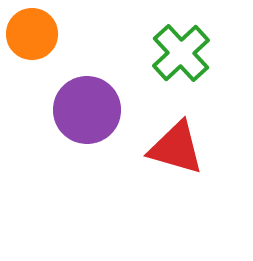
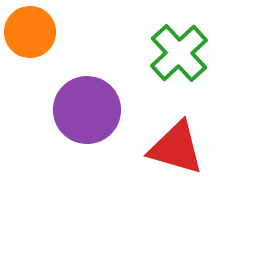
orange circle: moved 2 px left, 2 px up
green cross: moved 2 px left
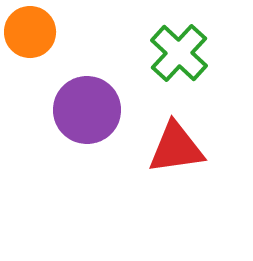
green cross: rotated 4 degrees counterclockwise
red triangle: rotated 24 degrees counterclockwise
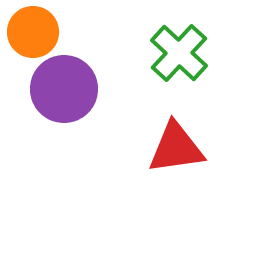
orange circle: moved 3 px right
purple circle: moved 23 px left, 21 px up
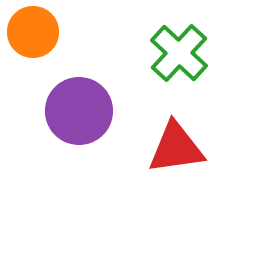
purple circle: moved 15 px right, 22 px down
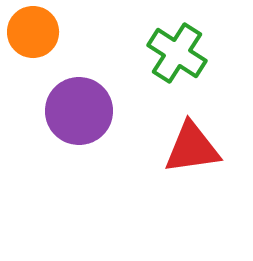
green cross: moved 2 px left; rotated 10 degrees counterclockwise
red triangle: moved 16 px right
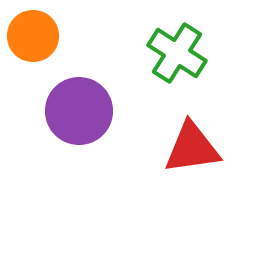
orange circle: moved 4 px down
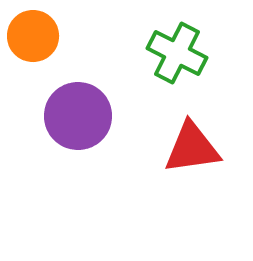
green cross: rotated 6 degrees counterclockwise
purple circle: moved 1 px left, 5 px down
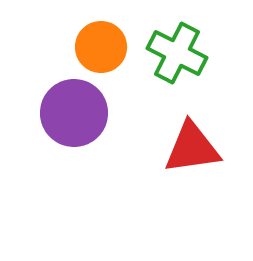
orange circle: moved 68 px right, 11 px down
purple circle: moved 4 px left, 3 px up
